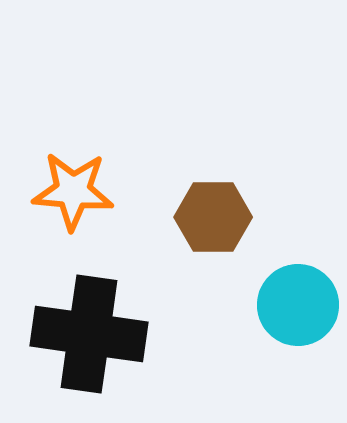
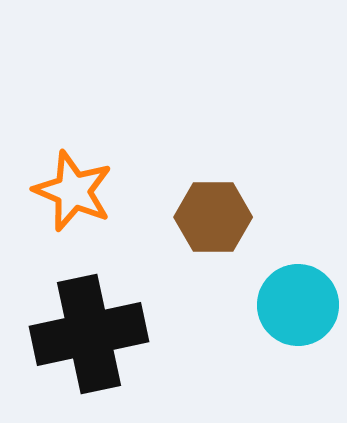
orange star: rotated 18 degrees clockwise
black cross: rotated 20 degrees counterclockwise
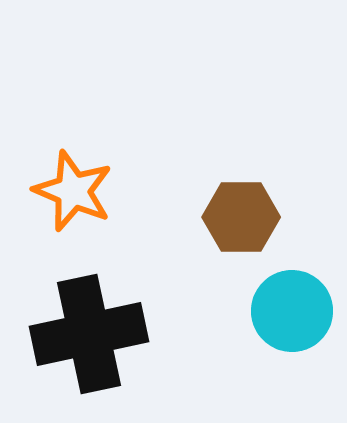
brown hexagon: moved 28 px right
cyan circle: moved 6 px left, 6 px down
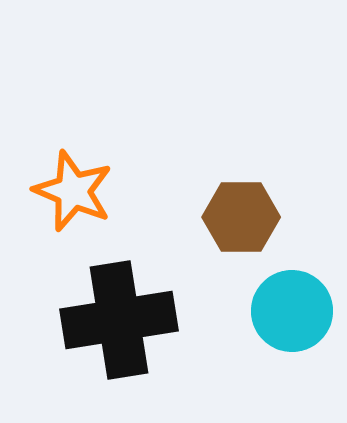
black cross: moved 30 px right, 14 px up; rotated 3 degrees clockwise
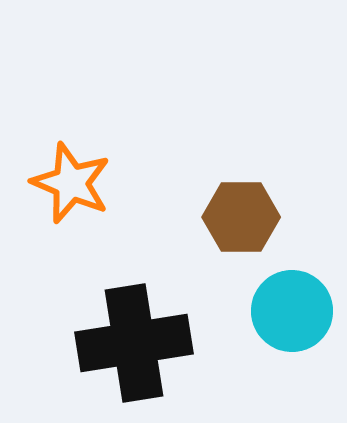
orange star: moved 2 px left, 8 px up
black cross: moved 15 px right, 23 px down
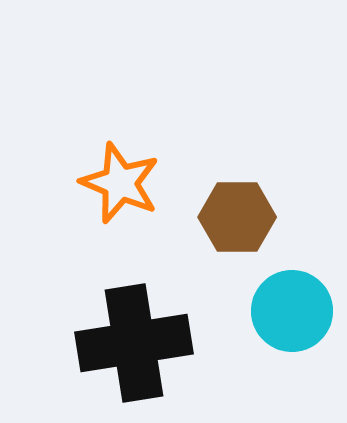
orange star: moved 49 px right
brown hexagon: moved 4 px left
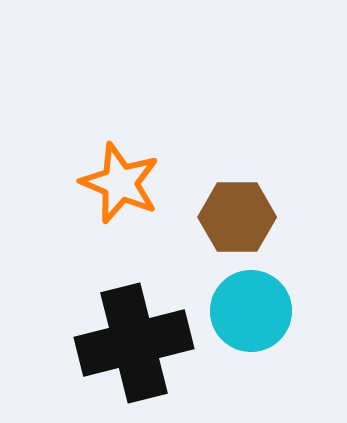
cyan circle: moved 41 px left
black cross: rotated 5 degrees counterclockwise
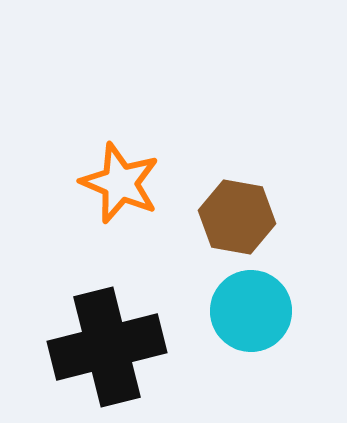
brown hexagon: rotated 10 degrees clockwise
black cross: moved 27 px left, 4 px down
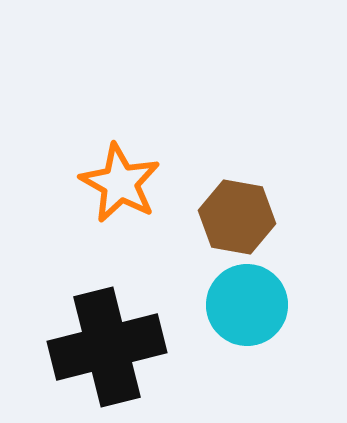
orange star: rotated 6 degrees clockwise
cyan circle: moved 4 px left, 6 px up
